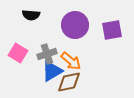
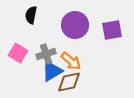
black semicircle: rotated 96 degrees clockwise
gray cross: moved 1 px left
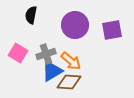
brown diamond: rotated 15 degrees clockwise
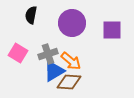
purple circle: moved 3 px left, 2 px up
purple square: rotated 10 degrees clockwise
gray cross: moved 2 px right
blue triangle: moved 2 px right
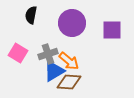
orange arrow: moved 2 px left
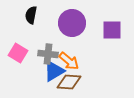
gray cross: rotated 24 degrees clockwise
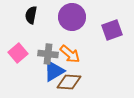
purple circle: moved 6 px up
purple square: rotated 20 degrees counterclockwise
pink square: rotated 18 degrees clockwise
orange arrow: moved 1 px right, 7 px up
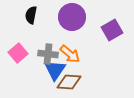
purple square: rotated 10 degrees counterclockwise
blue triangle: moved 1 px right, 1 px up; rotated 25 degrees counterclockwise
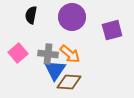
purple square: rotated 15 degrees clockwise
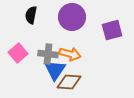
orange arrow: rotated 25 degrees counterclockwise
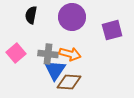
pink square: moved 2 px left
